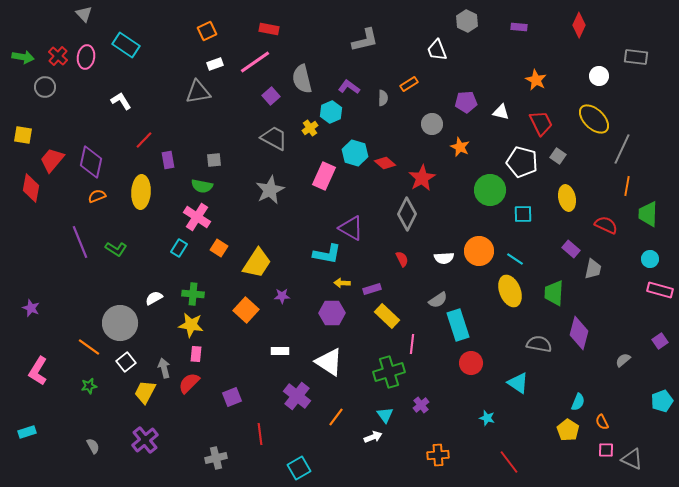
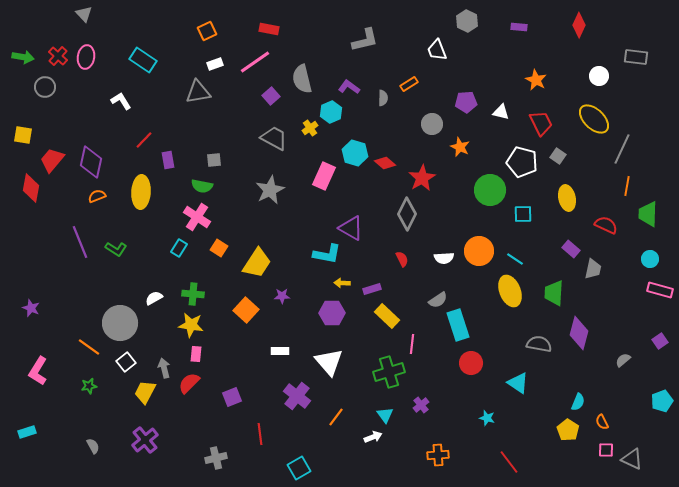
cyan rectangle at (126, 45): moved 17 px right, 15 px down
white triangle at (329, 362): rotated 16 degrees clockwise
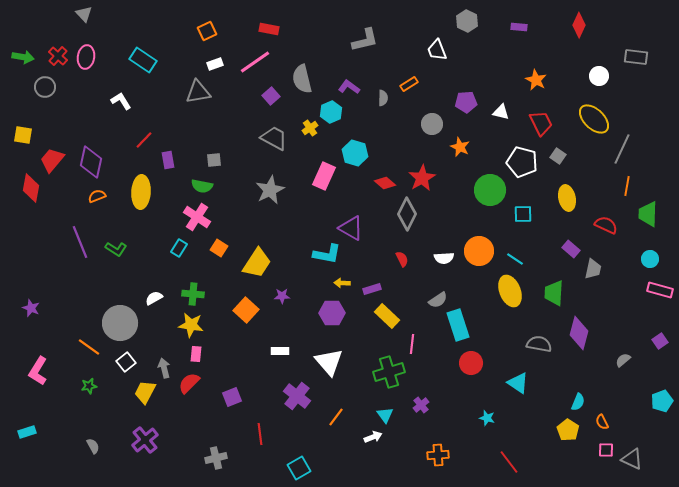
red diamond at (385, 163): moved 20 px down
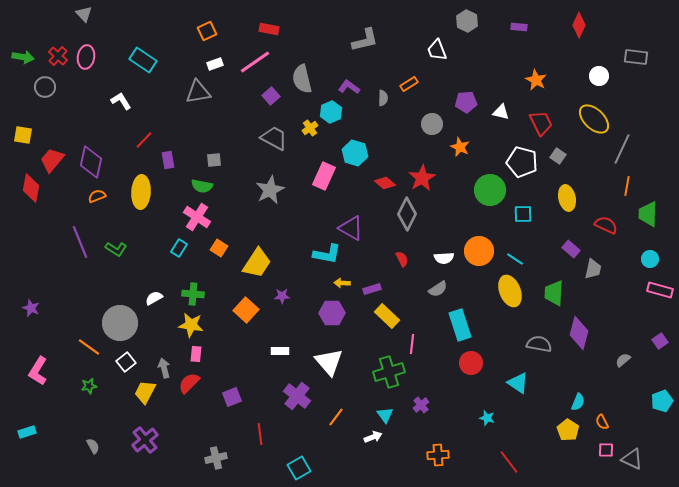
gray semicircle at (438, 300): moved 11 px up
cyan rectangle at (458, 325): moved 2 px right
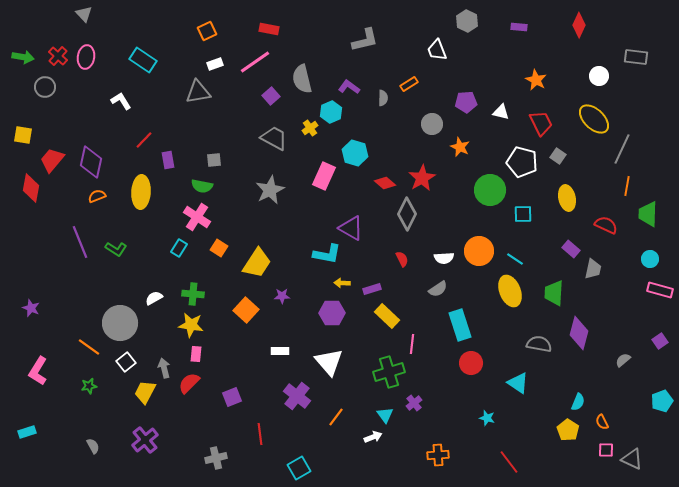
purple cross at (421, 405): moved 7 px left, 2 px up
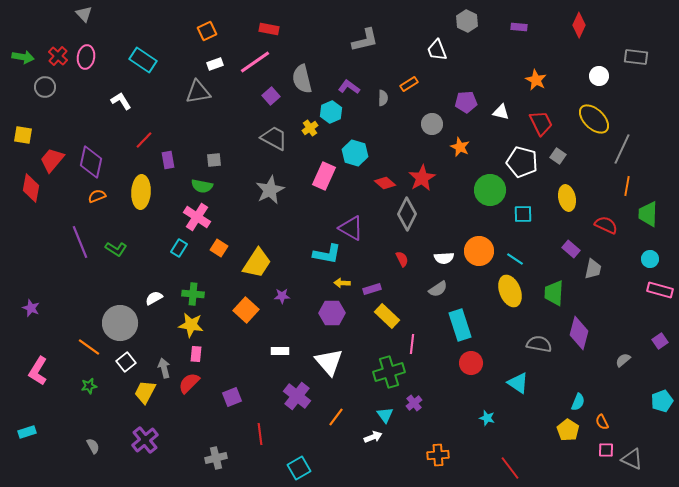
red line at (509, 462): moved 1 px right, 6 px down
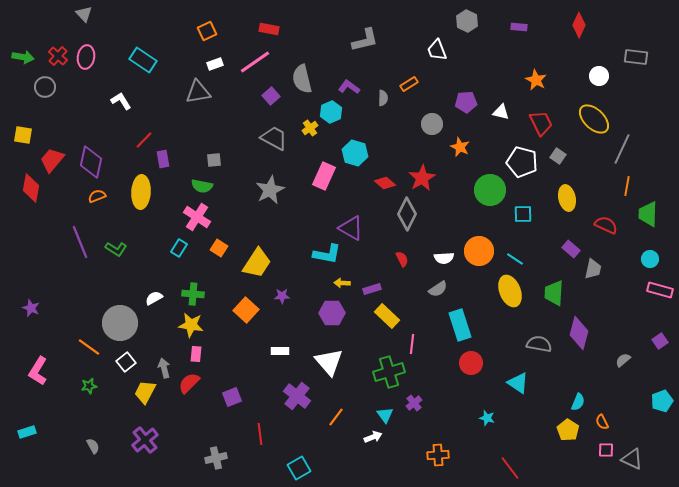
purple rectangle at (168, 160): moved 5 px left, 1 px up
